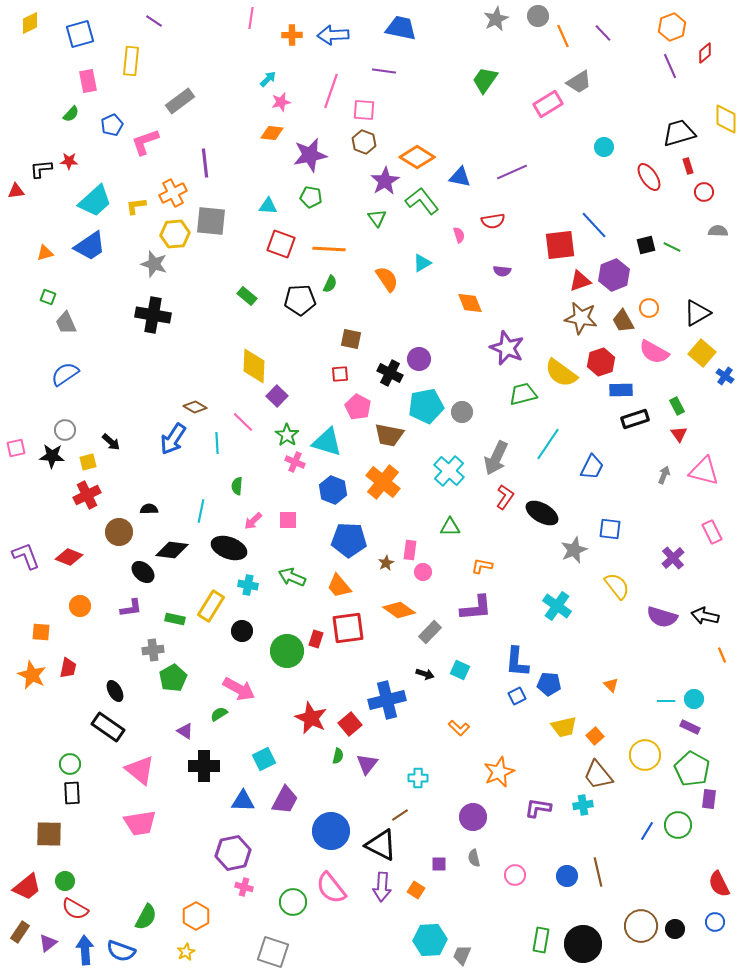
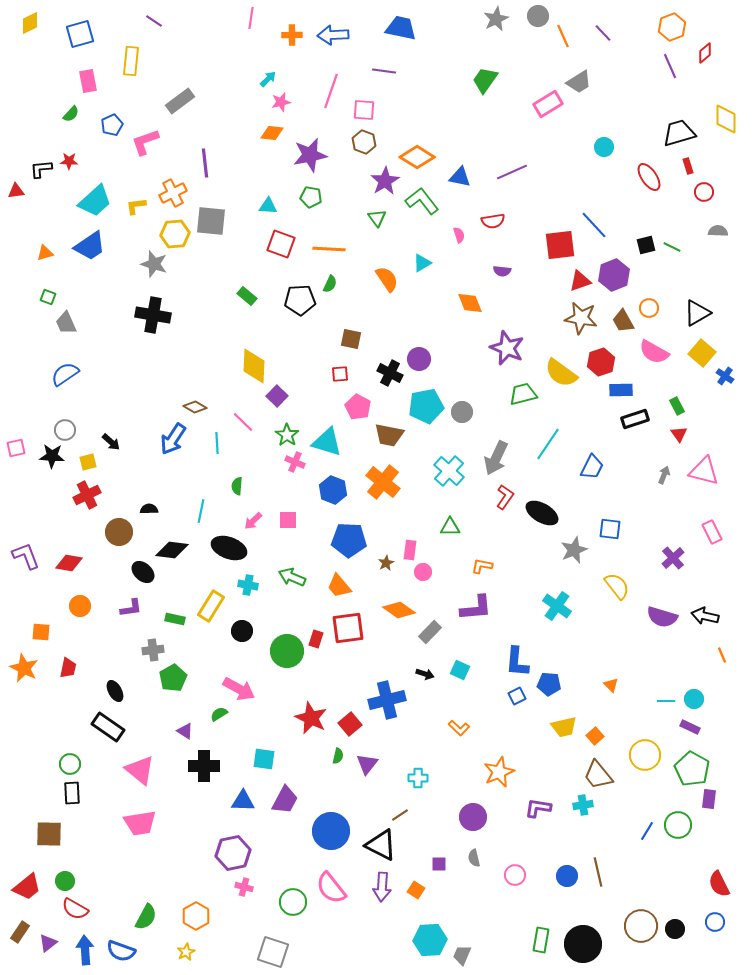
red diamond at (69, 557): moved 6 px down; rotated 12 degrees counterclockwise
orange star at (32, 675): moved 8 px left, 7 px up
cyan square at (264, 759): rotated 35 degrees clockwise
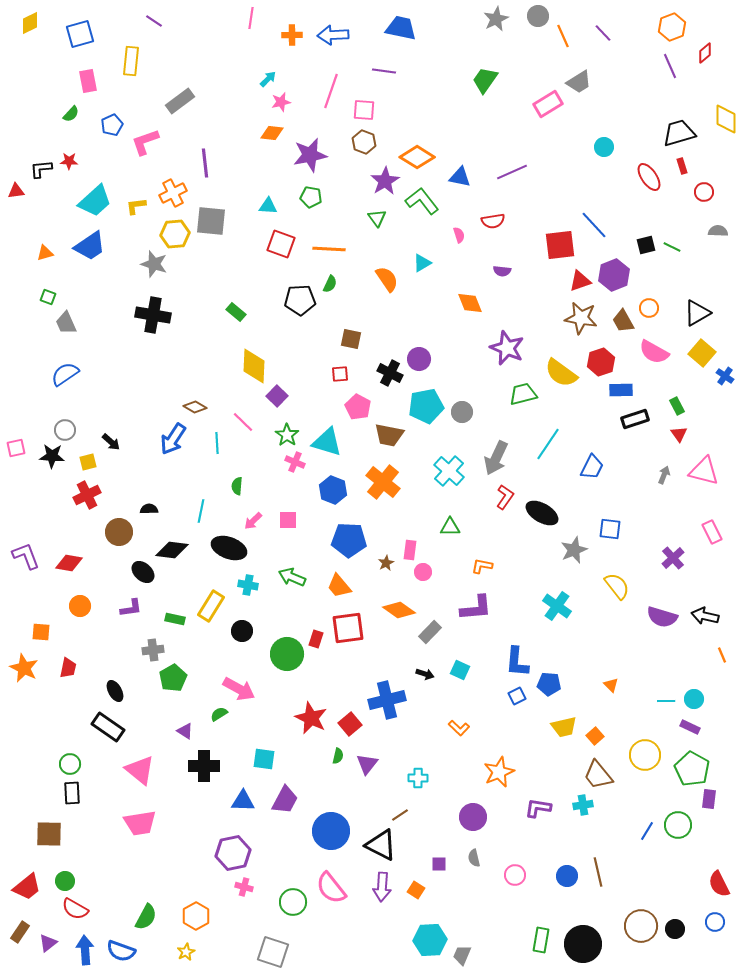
red rectangle at (688, 166): moved 6 px left
green rectangle at (247, 296): moved 11 px left, 16 px down
green circle at (287, 651): moved 3 px down
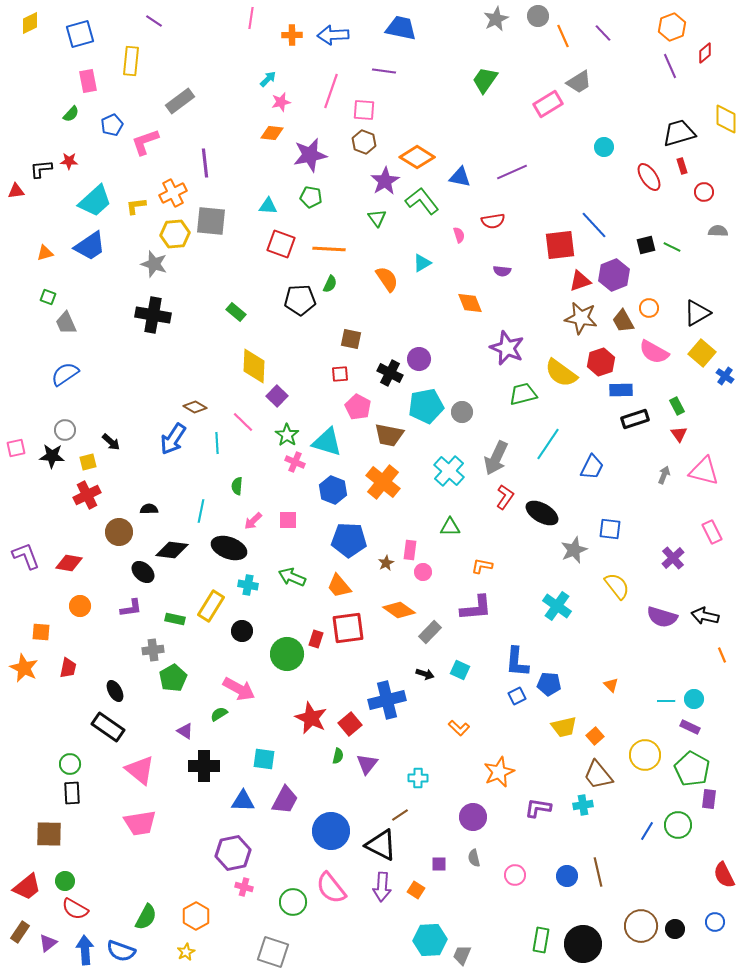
red semicircle at (719, 884): moved 5 px right, 9 px up
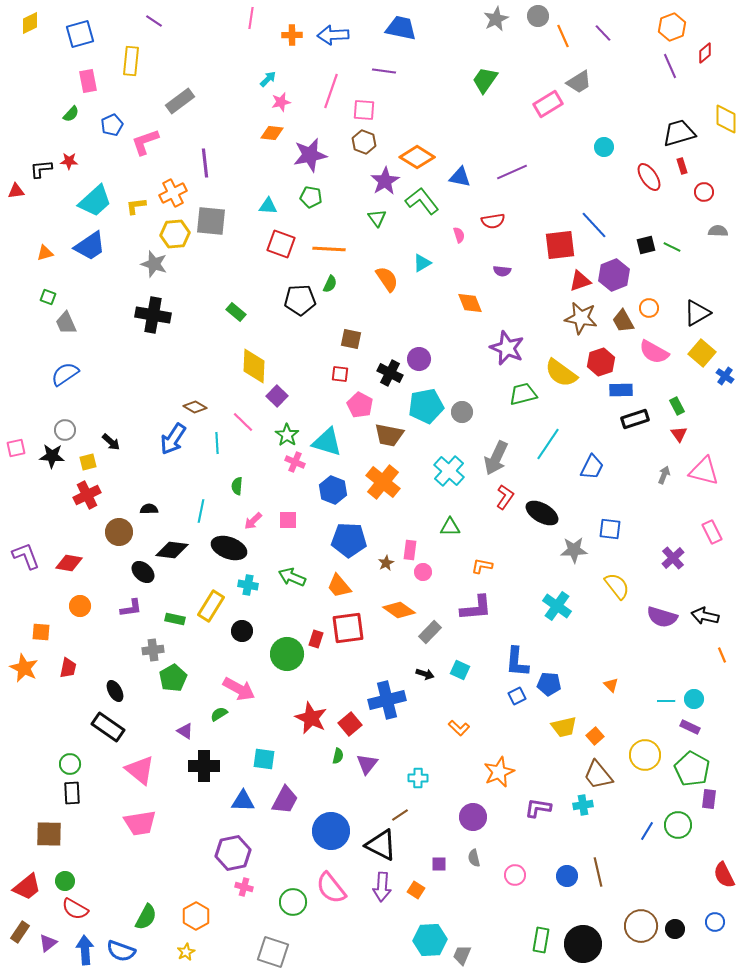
red square at (340, 374): rotated 12 degrees clockwise
pink pentagon at (358, 407): moved 2 px right, 2 px up
gray star at (574, 550): rotated 20 degrees clockwise
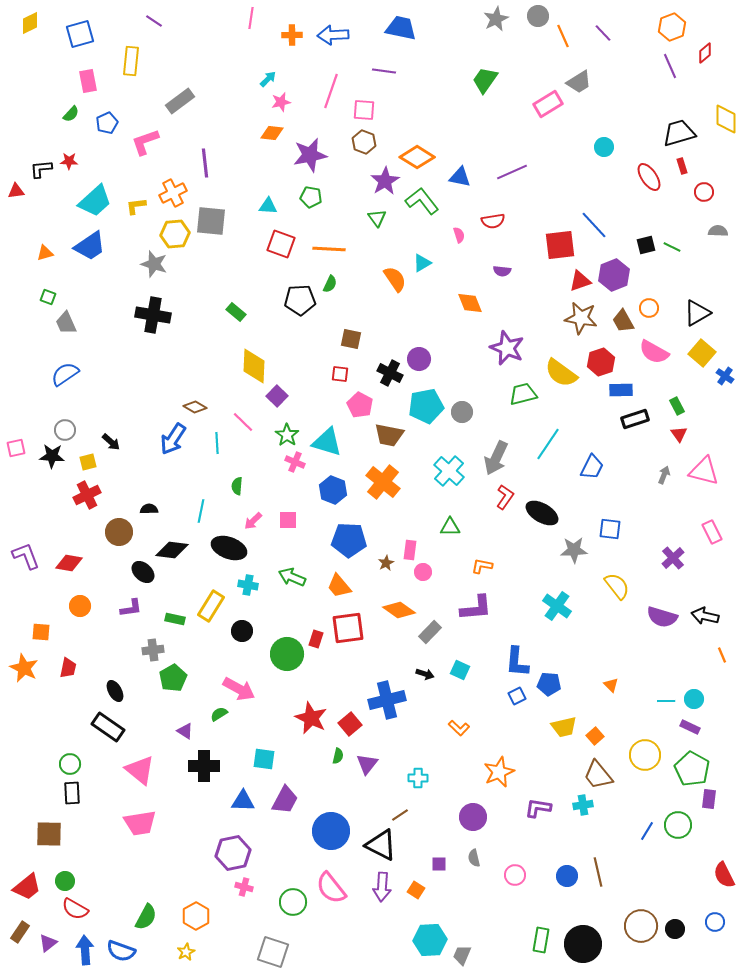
blue pentagon at (112, 125): moved 5 px left, 2 px up
orange semicircle at (387, 279): moved 8 px right
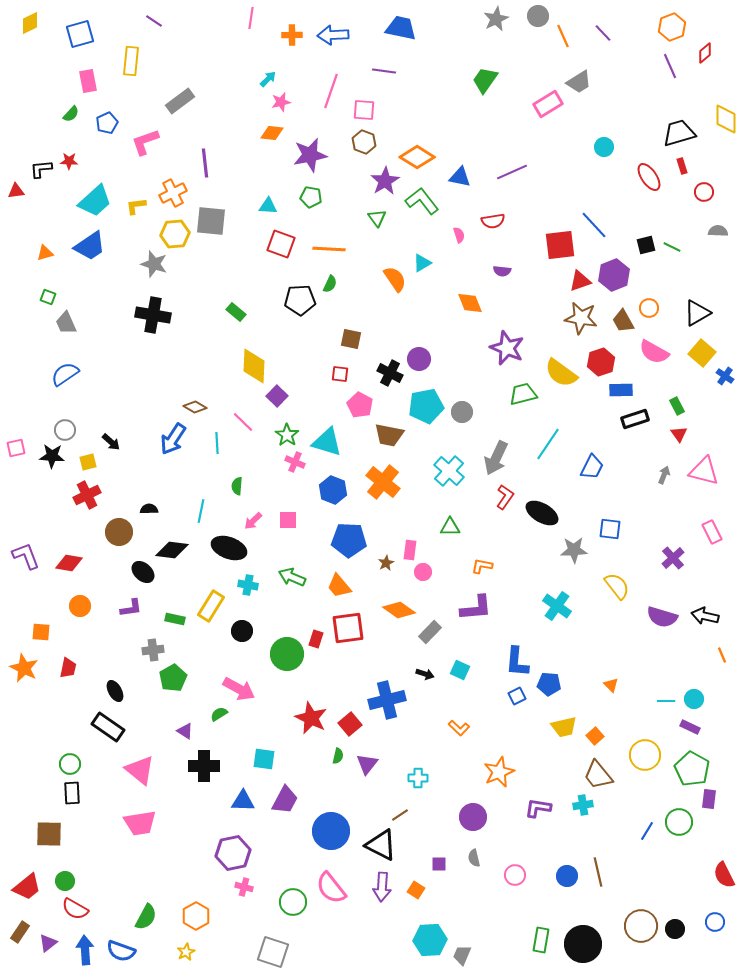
green circle at (678, 825): moved 1 px right, 3 px up
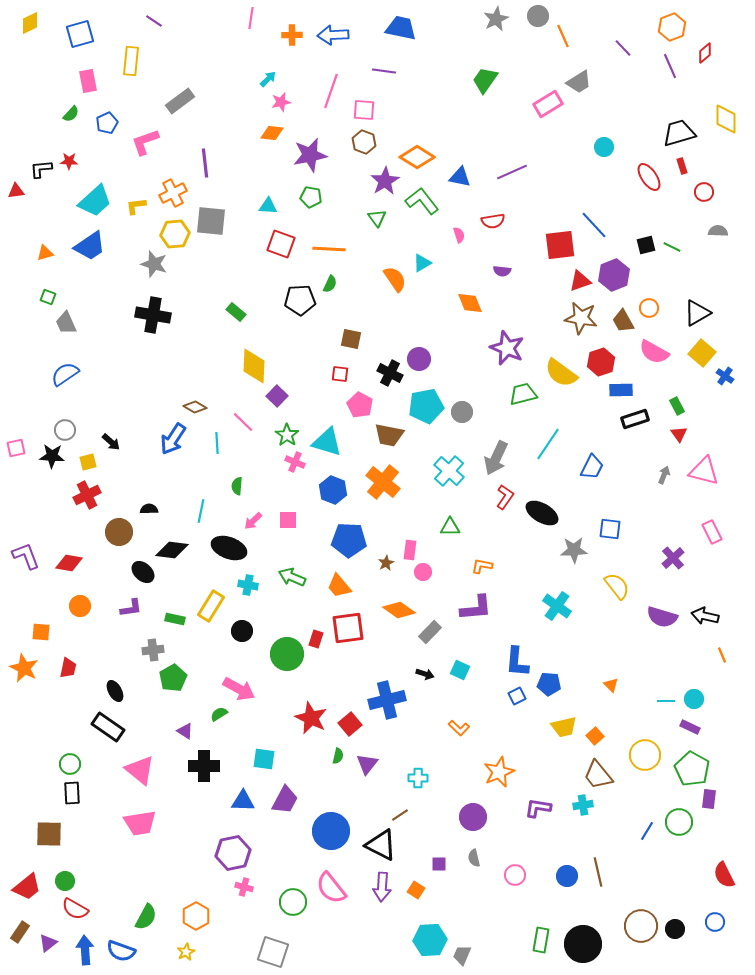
purple line at (603, 33): moved 20 px right, 15 px down
